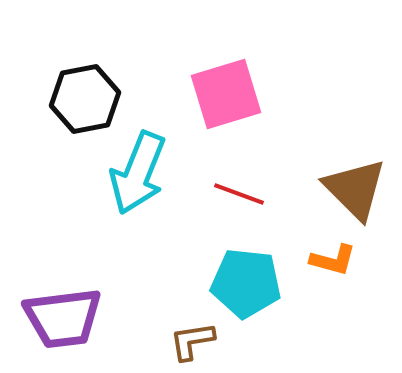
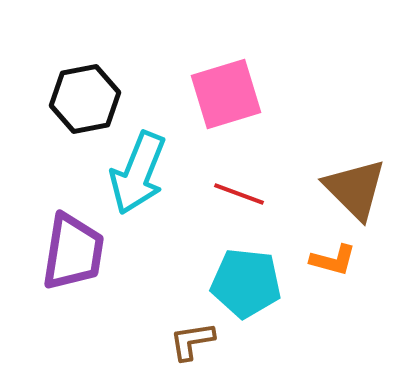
purple trapezoid: moved 10 px right, 66 px up; rotated 74 degrees counterclockwise
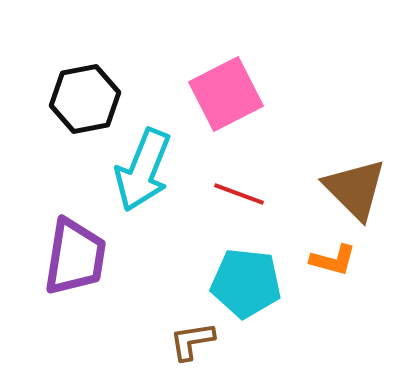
pink square: rotated 10 degrees counterclockwise
cyan arrow: moved 5 px right, 3 px up
purple trapezoid: moved 2 px right, 5 px down
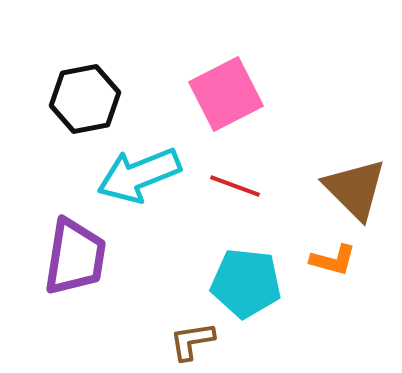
cyan arrow: moved 4 px left, 5 px down; rotated 46 degrees clockwise
red line: moved 4 px left, 8 px up
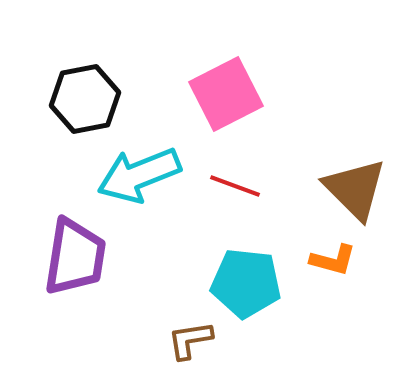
brown L-shape: moved 2 px left, 1 px up
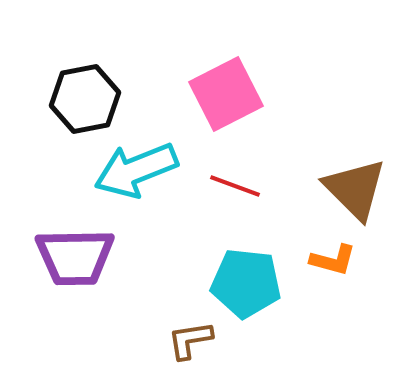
cyan arrow: moved 3 px left, 5 px up
purple trapezoid: rotated 80 degrees clockwise
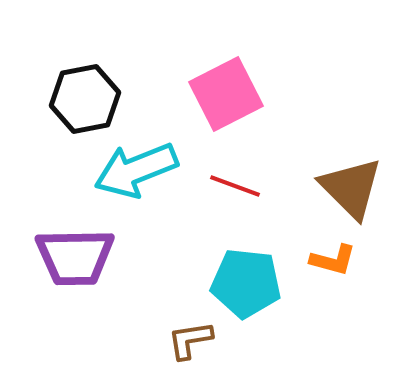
brown triangle: moved 4 px left, 1 px up
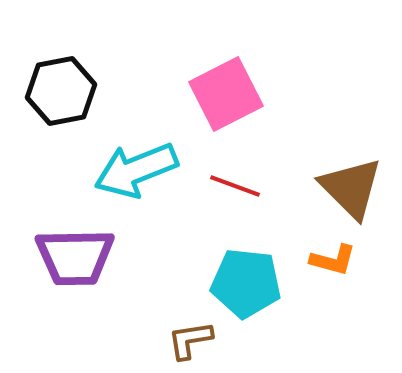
black hexagon: moved 24 px left, 8 px up
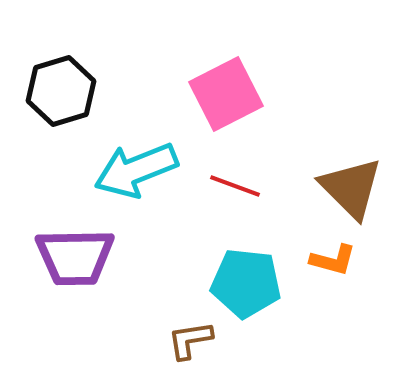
black hexagon: rotated 6 degrees counterclockwise
